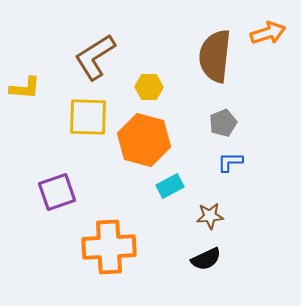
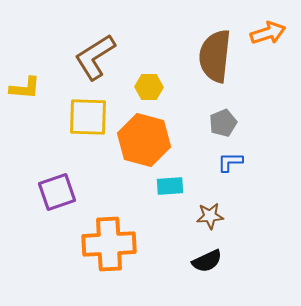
cyan rectangle: rotated 24 degrees clockwise
orange cross: moved 3 px up
black semicircle: moved 1 px right, 2 px down
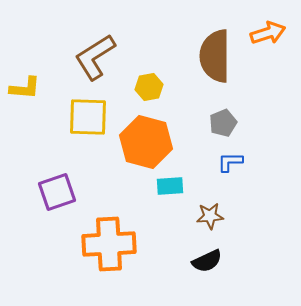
brown semicircle: rotated 6 degrees counterclockwise
yellow hexagon: rotated 12 degrees counterclockwise
orange hexagon: moved 2 px right, 2 px down
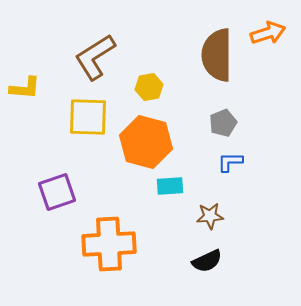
brown semicircle: moved 2 px right, 1 px up
